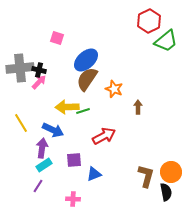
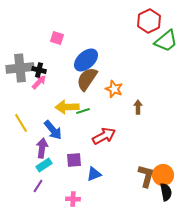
blue arrow: rotated 25 degrees clockwise
orange circle: moved 8 px left, 3 px down
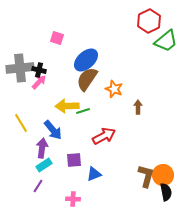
yellow arrow: moved 1 px up
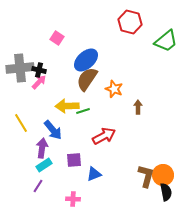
red hexagon: moved 19 px left, 1 px down; rotated 20 degrees counterclockwise
pink square: rotated 16 degrees clockwise
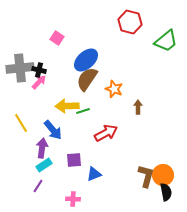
red arrow: moved 2 px right, 3 px up
